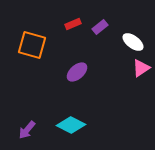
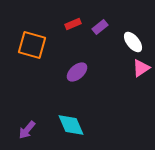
white ellipse: rotated 15 degrees clockwise
cyan diamond: rotated 40 degrees clockwise
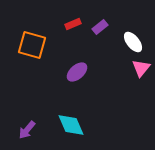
pink triangle: rotated 18 degrees counterclockwise
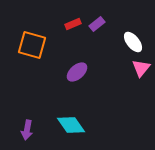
purple rectangle: moved 3 px left, 3 px up
cyan diamond: rotated 12 degrees counterclockwise
purple arrow: rotated 30 degrees counterclockwise
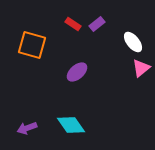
red rectangle: rotated 56 degrees clockwise
pink triangle: rotated 12 degrees clockwise
purple arrow: moved 2 px up; rotated 60 degrees clockwise
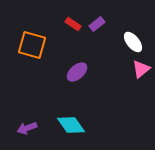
pink triangle: moved 1 px down
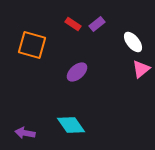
purple arrow: moved 2 px left, 5 px down; rotated 30 degrees clockwise
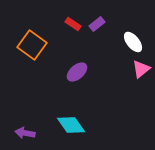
orange square: rotated 20 degrees clockwise
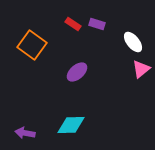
purple rectangle: rotated 56 degrees clockwise
cyan diamond: rotated 56 degrees counterclockwise
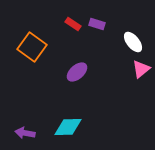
orange square: moved 2 px down
cyan diamond: moved 3 px left, 2 px down
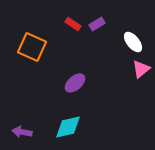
purple rectangle: rotated 49 degrees counterclockwise
orange square: rotated 12 degrees counterclockwise
purple ellipse: moved 2 px left, 11 px down
cyan diamond: rotated 12 degrees counterclockwise
purple arrow: moved 3 px left, 1 px up
